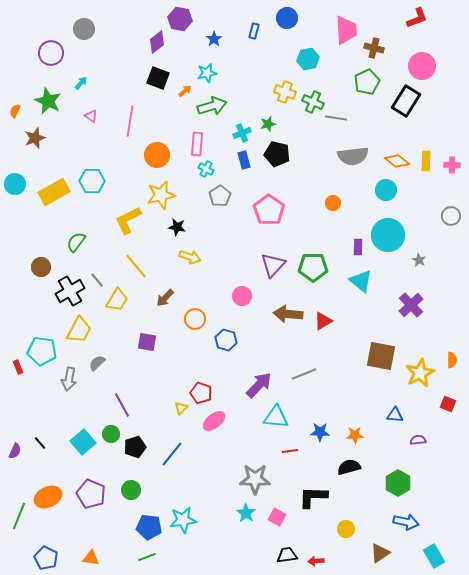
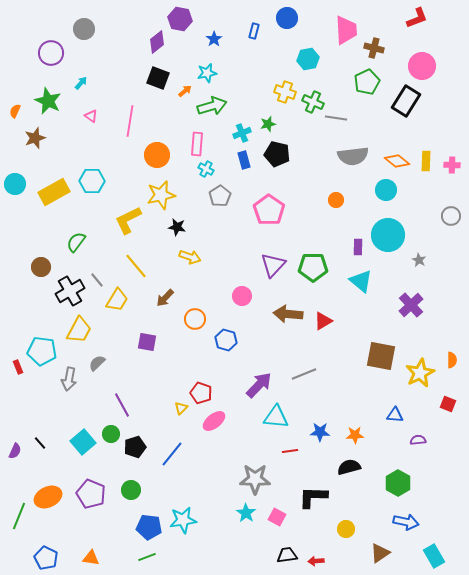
orange circle at (333, 203): moved 3 px right, 3 px up
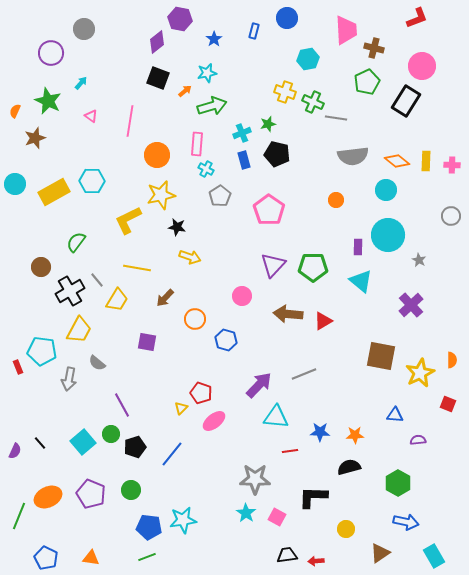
yellow line at (136, 266): moved 1 px right, 2 px down; rotated 40 degrees counterclockwise
gray semicircle at (97, 363): rotated 96 degrees counterclockwise
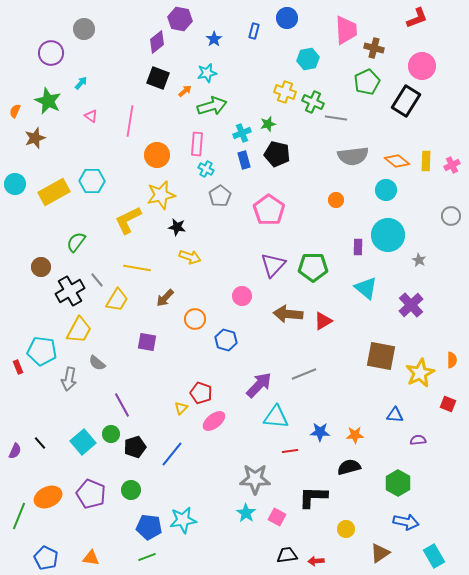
pink cross at (452, 165): rotated 28 degrees counterclockwise
cyan triangle at (361, 281): moved 5 px right, 7 px down
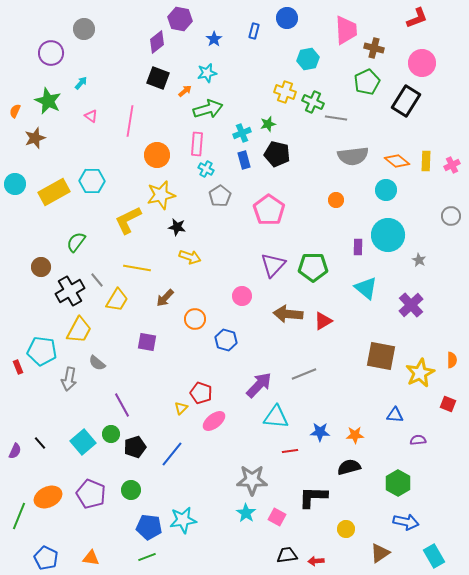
pink circle at (422, 66): moved 3 px up
green arrow at (212, 106): moved 4 px left, 3 px down
gray star at (255, 479): moved 3 px left, 1 px down
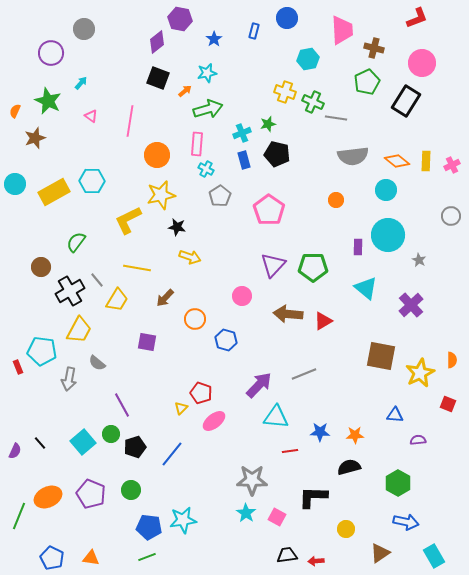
pink trapezoid at (346, 30): moved 4 px left
blue pentagon at (46, 558): moved 6 px right
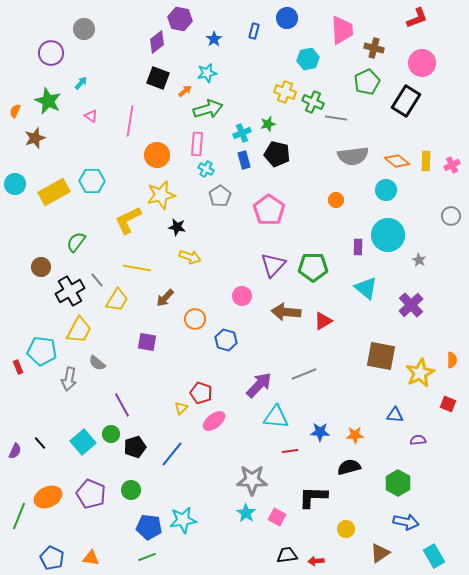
brown arrow at (288, 314): moved 2 px left, 2 px up
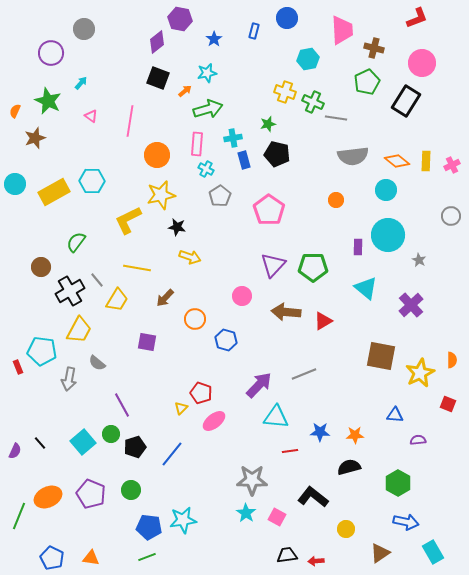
cyan cross at (242, 133): moved 9 px left, 5 px down; rotated 12 degrees clockwise
black L-shape at (313, 497): rotated 36 degrees clockwise
cyan rectangle at (434, 556): moved 1 px left, 4 px up
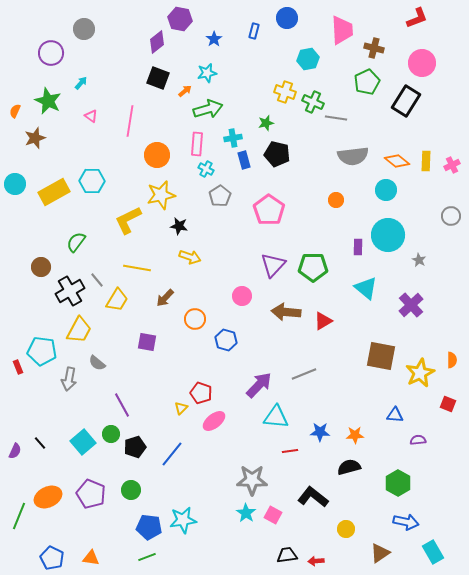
green star at (268, 124): moved 2 px left, 1 px up
black star at (177, 227): moved 2 px right, 1 px up
pink square at (277, 517): moved 4 px left, 2 px up
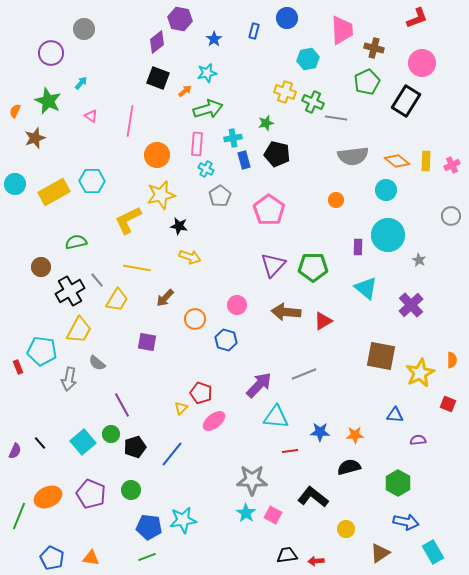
green semicircle at (76, 242): rotated 40 degrees clockwise
pink circle at (242, 296): moved 5 px left, 9 px down
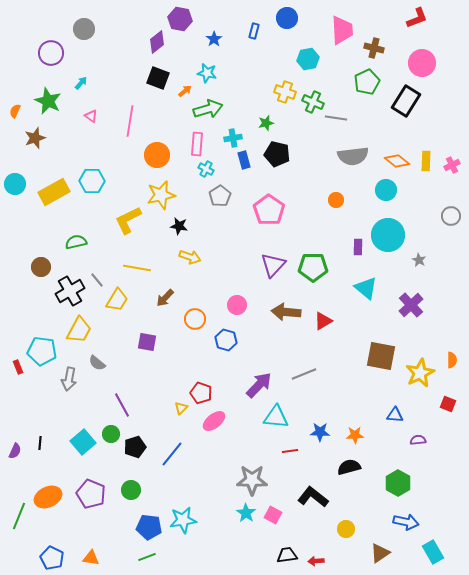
cyan star at (207, 73): rotated 24 degrees clockwise
black line at (40, 443): rotated 48 degrees clockwise
